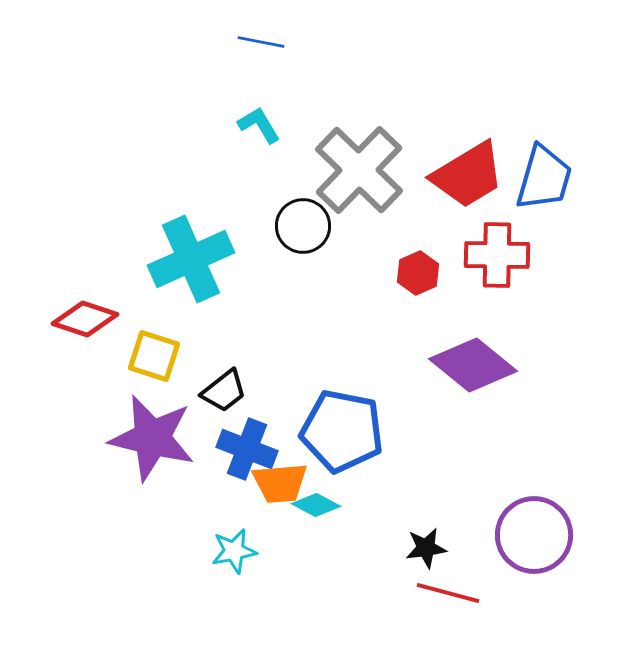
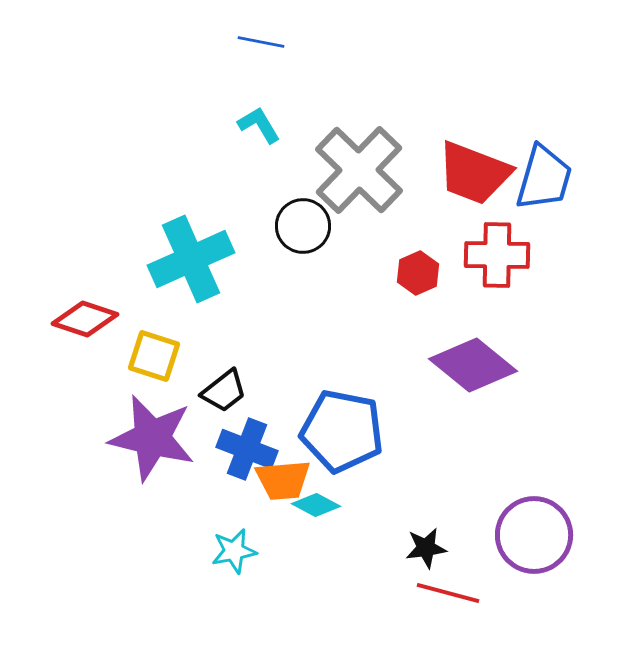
red trapezoid: moved 6 px right, 2 px up; rotated 52 degrees clockwise
orange trapezoid: moved 3 px right, 3 px up
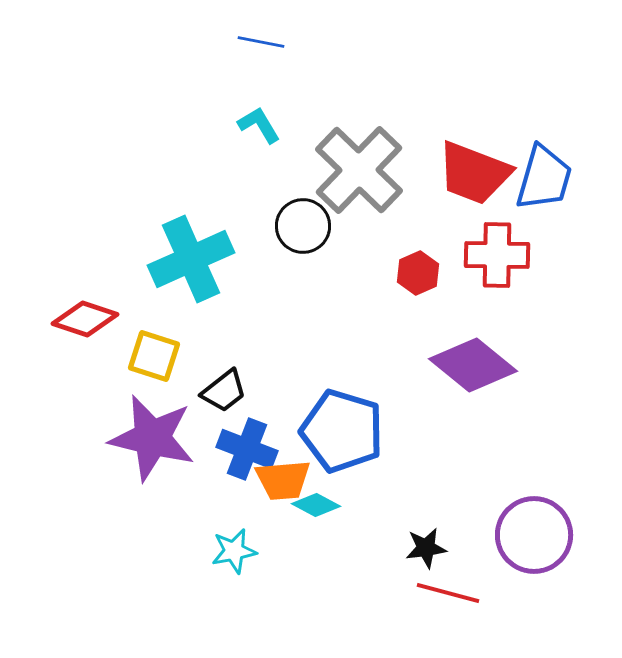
blue pentagon: rotated 6 degrees clockwise
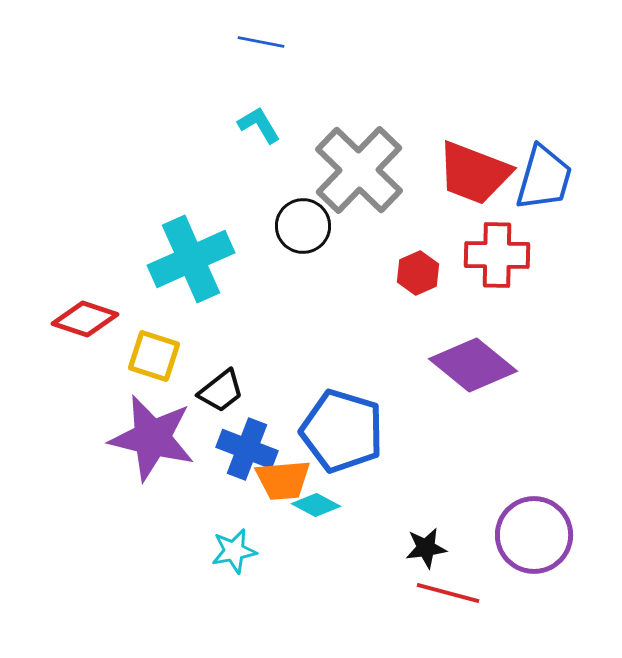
black trapezoid: moved 3 px left
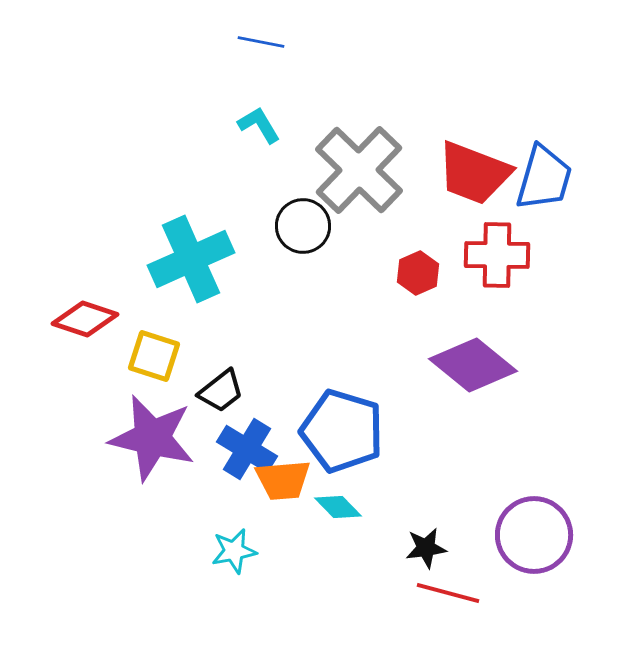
blue cross: rotated 10 degrees clockwise
cyan diamond: moved 22 px right, 2 px down; rotated 18 degrees clockwise
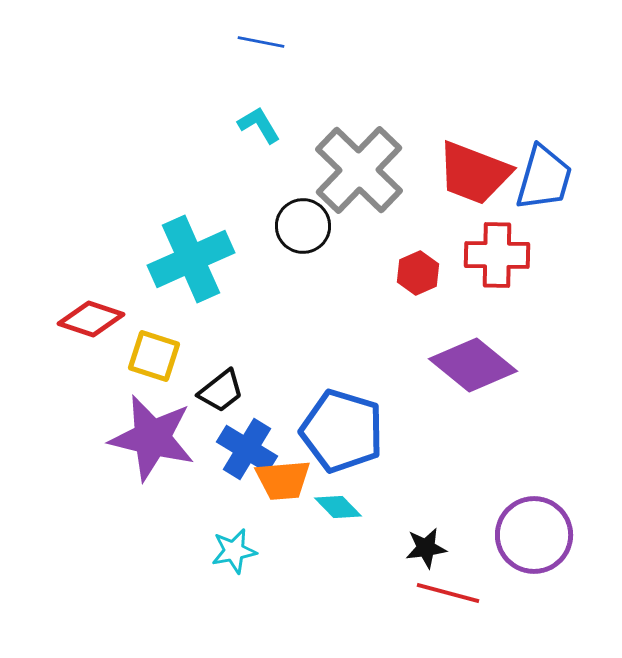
red diamond: moved 6 px right
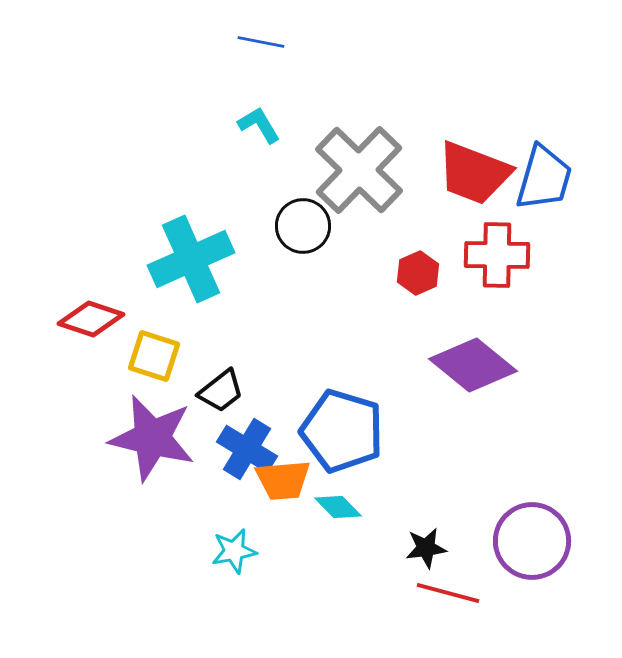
purple circle: moved 2 px left, 6 px down
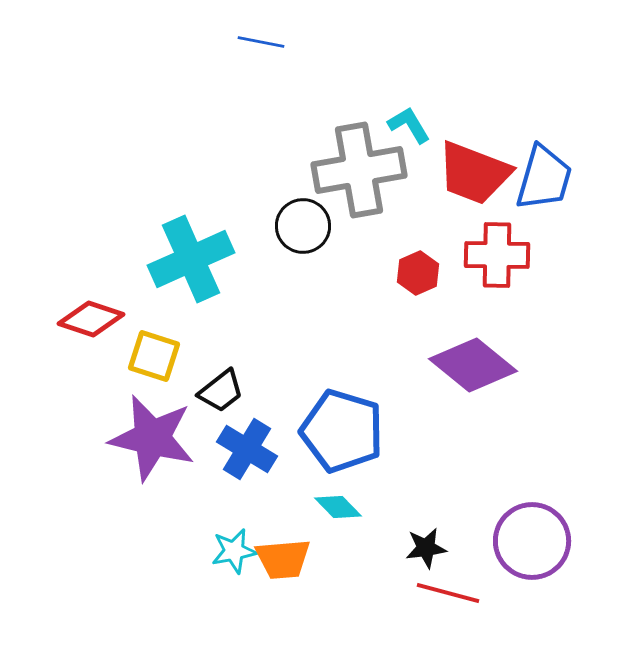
cyan L-shape: moved 150 px right
gray cross: rotated 36 degrees clockwise
orange trapezoid: moved 79 px down
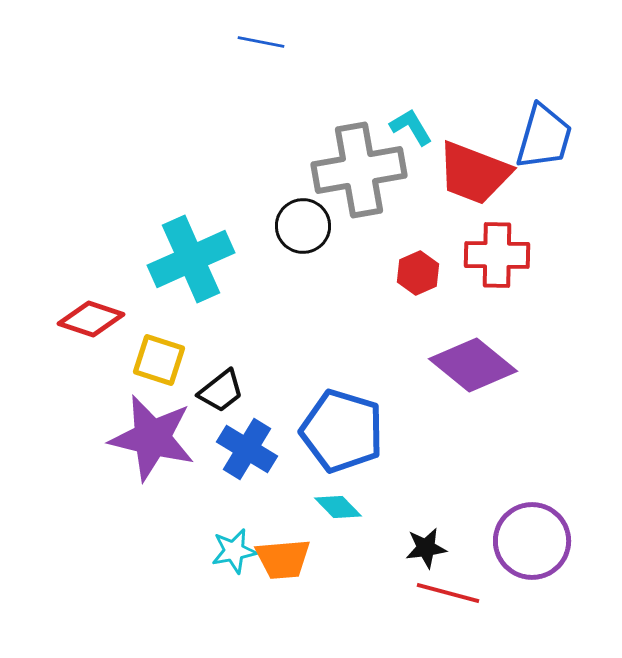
cyan L-shape: moved 2 px right, 2 px down
blue trapezoid: moved 41 px up
yellow square: moved 5 px right, 4 px down
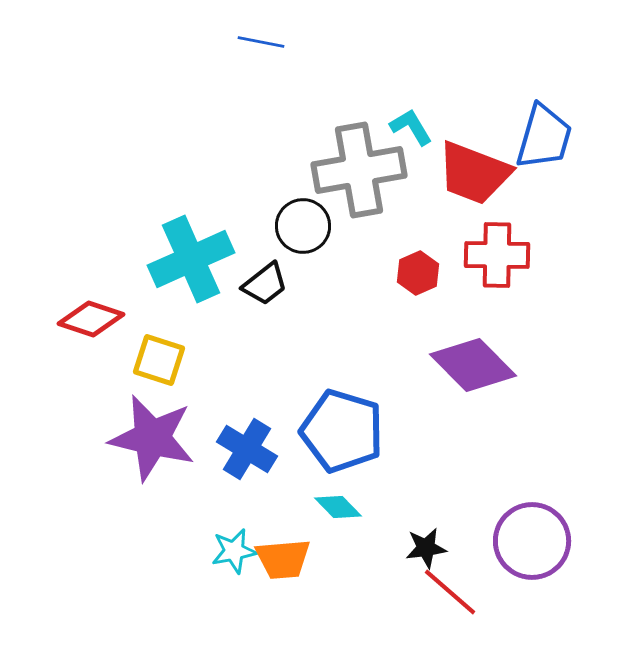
purple diamond: rotated 6 degrees clockwise
black trapezoid: moved 44 px right, 107 px up
red line: moved 2 px right, 1 px up; rotated 26 degrees clockwise
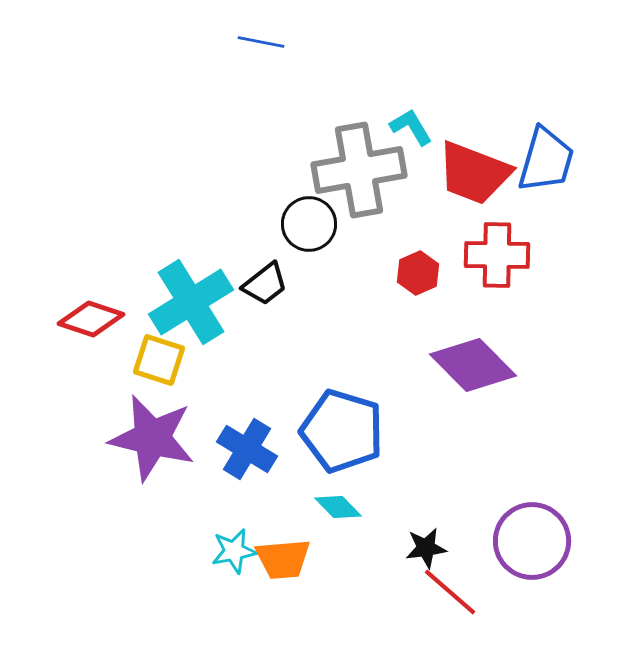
blue trapezoid: moved 2 px right, 23 px down
black circle: moved 6 px right, 2 px up
cyan cross: moved 43 px down; rotated 8 degrees counterclockwise
